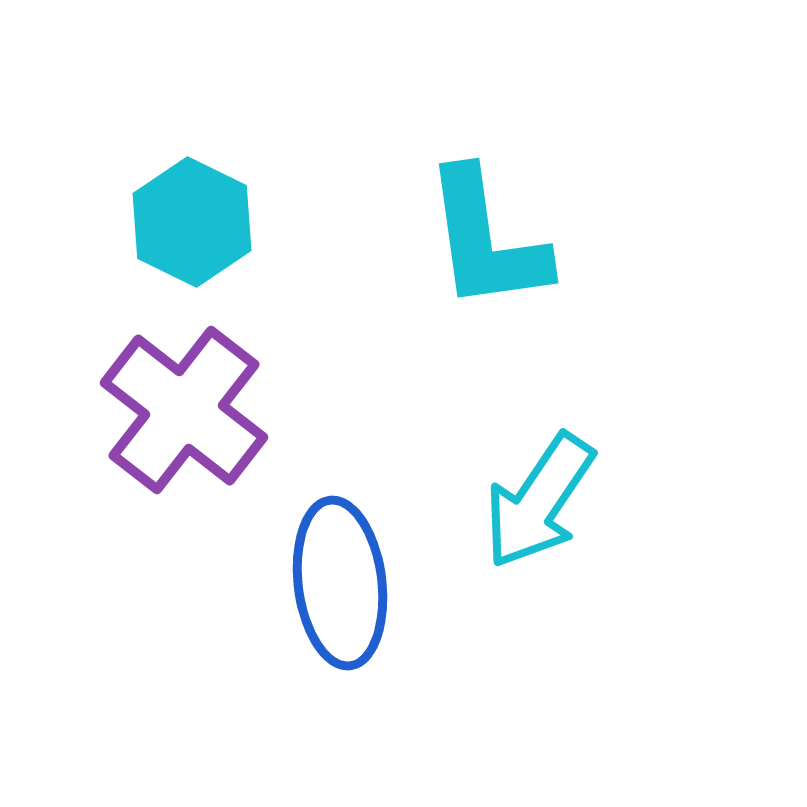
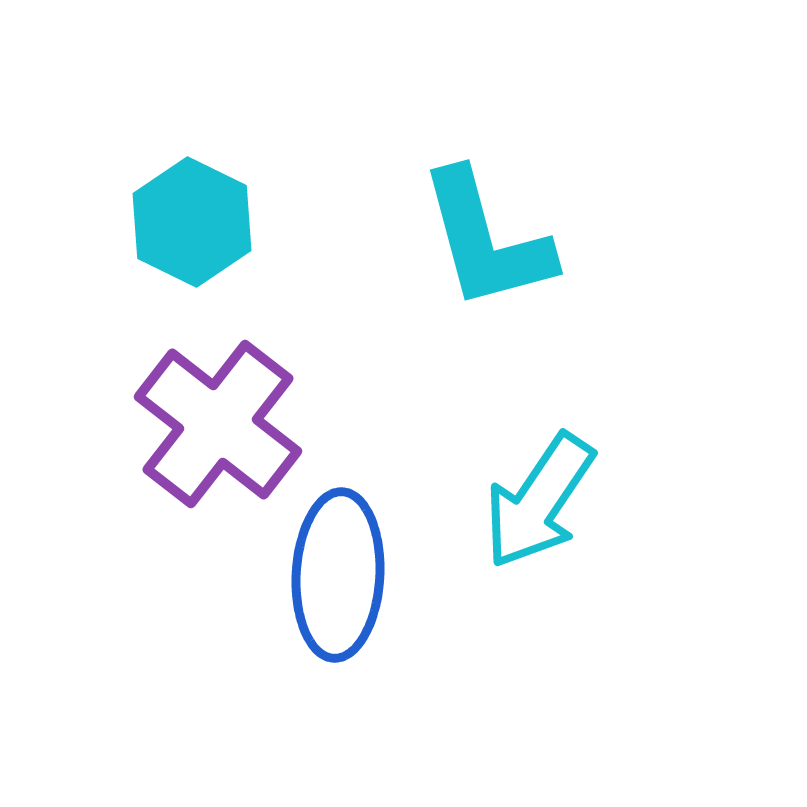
cyan L-shape: rotated 7 degrees counterclockwise
purple cross: moved 34 px right, 14 px down
blue ellipse: moved 2 px left, 8 px up; rotated 10 degrees clockwise
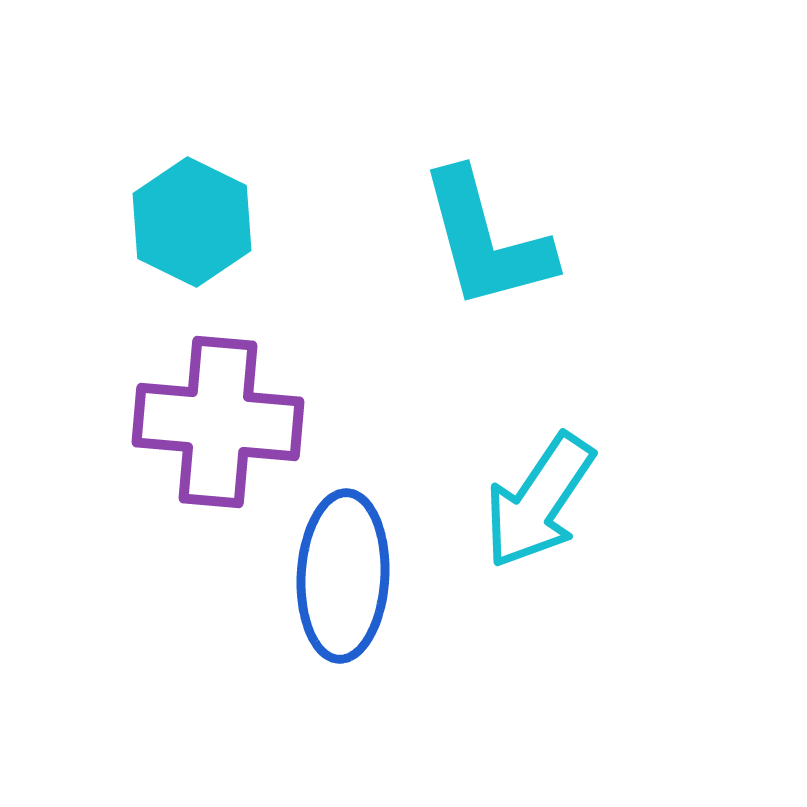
purple cross: moved 2 px up; rotated 33 degrees counterclockwise
blue ellipse: moved 5 px right, 1 px down
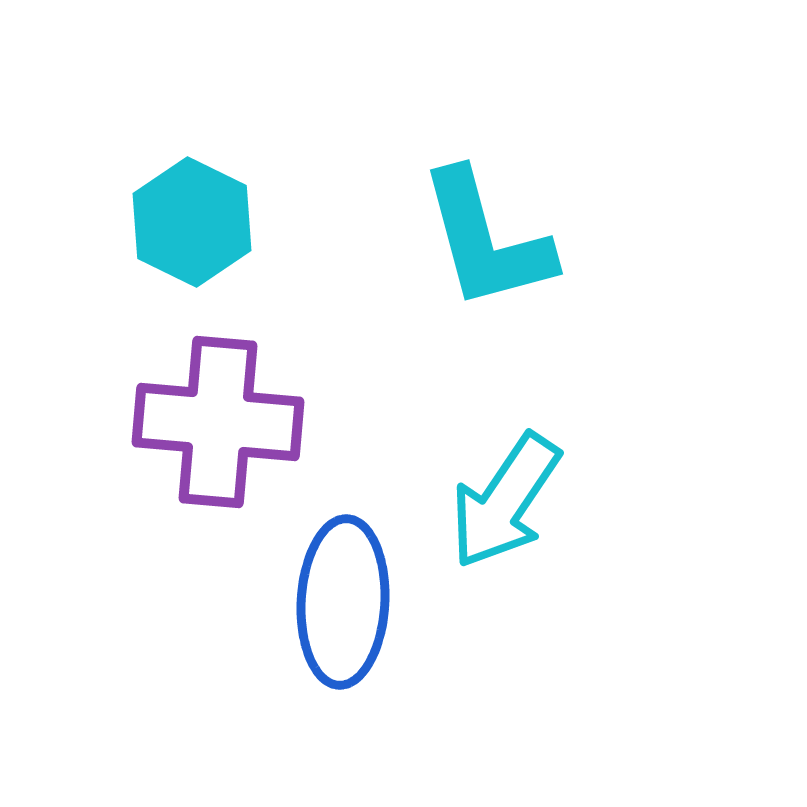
cyan arrow: moved 34 px left
blue ellipse: moved 26 px down
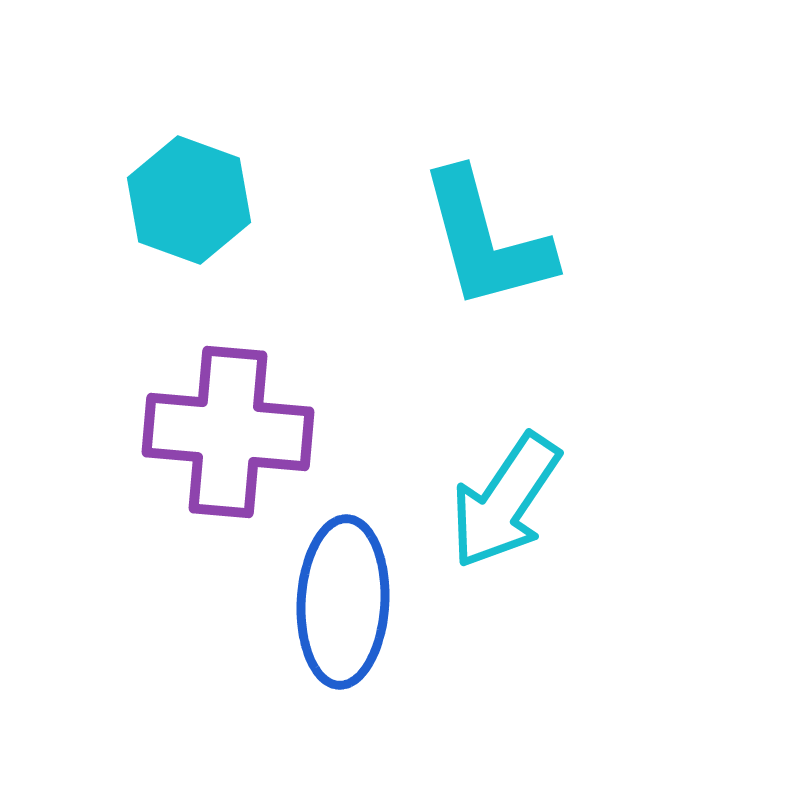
cyan hexagon: moved 3 px left, 22 px up; rotated 6 degrees counterclockwise
purple cross: moved 10 px right, 10 px down
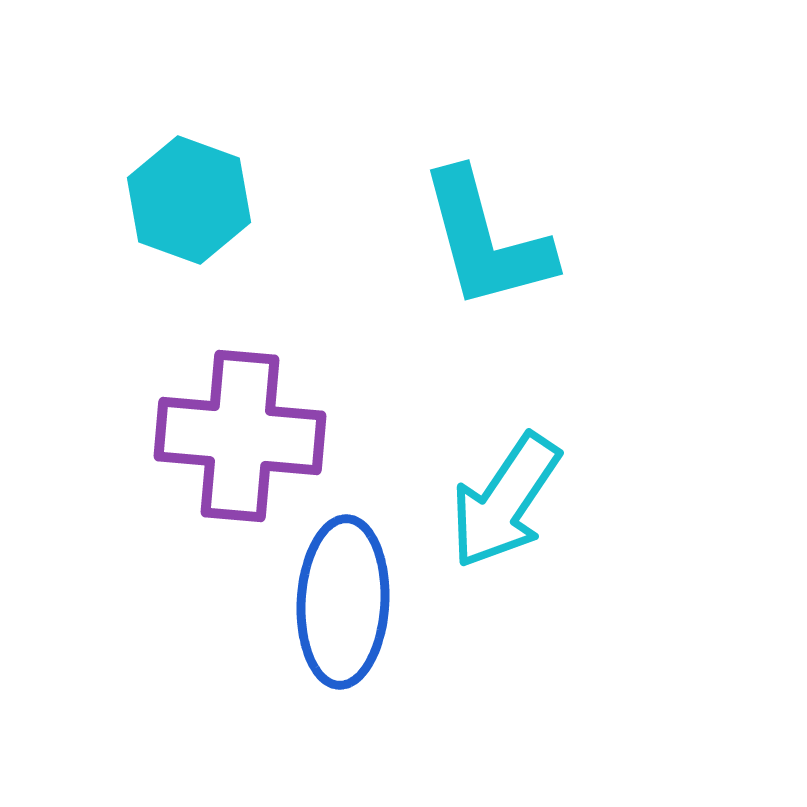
purple cross: moved 12 px right, 4 px down
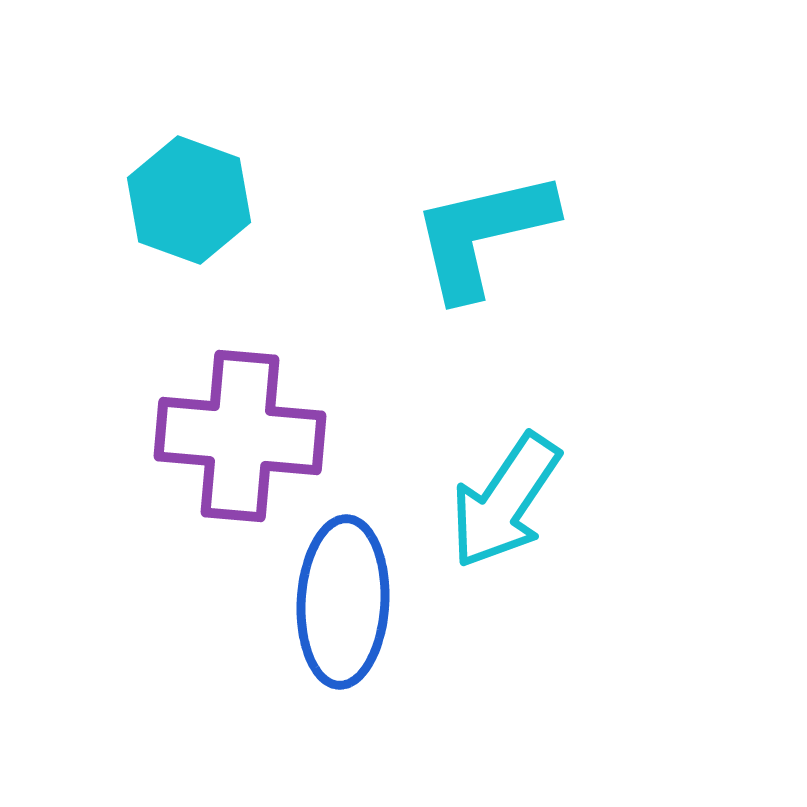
cyan L-shape: moved 3 px left, 6 px up; rotated 92 degrees clockwise
